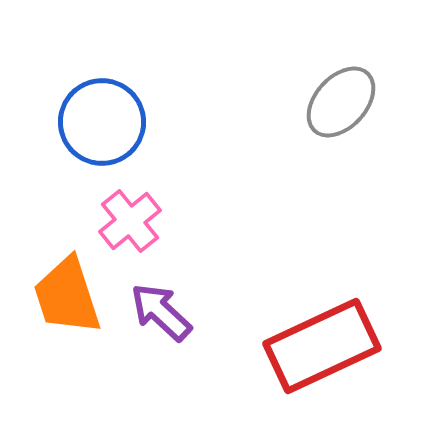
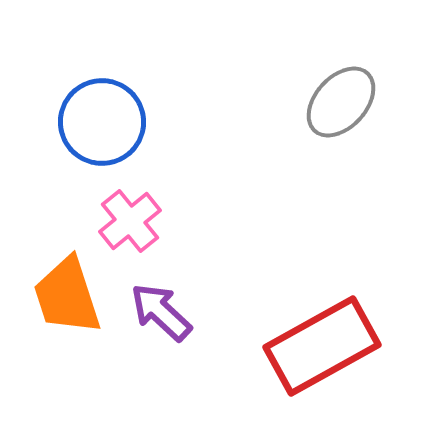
red rectangle: rotated 4 degrees counterclockwise
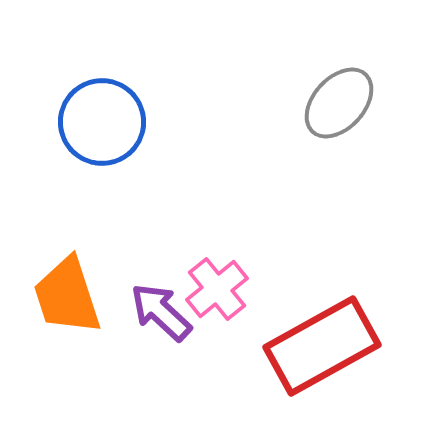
gray ellipse: moved 2 px left, 1 px down
pink cross: moved 87 px right, 68 px down
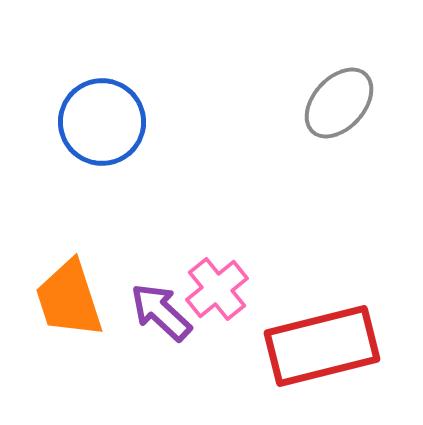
orange trapezoid: moved 2 px right, 3 px down
red rectangle: rotated 15 degrees clockwise
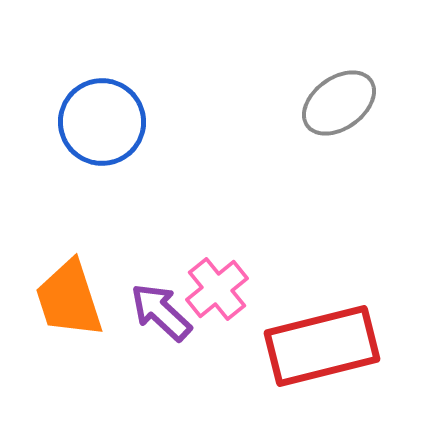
gray ellipse: rotated 12 degrees clockwise
